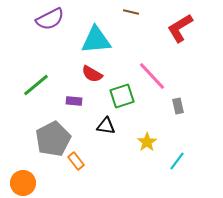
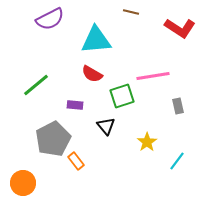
red L-shape: rotated 116 degrees counterclockwise
pink line: moved 1 px right; rotated 56 degrees counterclockwise
purple rectangle: moved 1 px right, 4 px down
black triangle: rotated 42 degrees clockwise
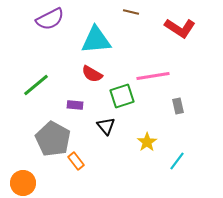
gray pentagon: rotated 16 degrees counterclockwise
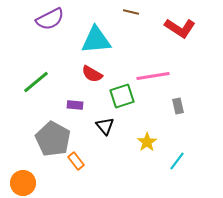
green line: moved 3 px up
black triangle: moved 1 px left
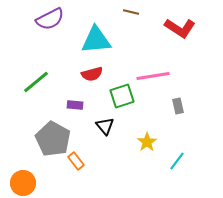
red semicircle: rotated 45 degrees counterclockwise
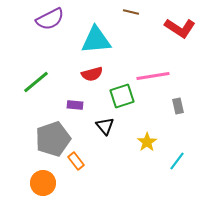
gray pentagon: rotated 24 degrees clockwise
orange circle: moved 20 px right
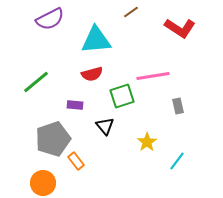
brown line: rotated 49 degrees counterclockwise
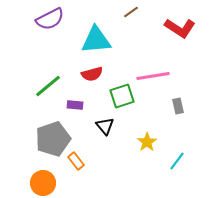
green line: moved 12 px right, 4 px down
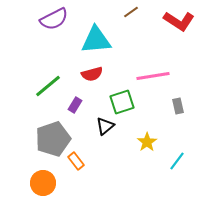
purple semicircle: moved 4 px right
red L-shape: moved 1 px left, 7 px up
green square: moved 6 px down
purple rectangle: rotated 63 degrees counterclockwise
black triangle: rotated 30 degrees clockwise
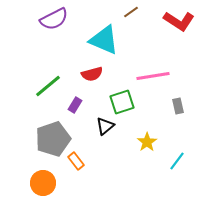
cyan triangle: moved 8 px right; rotated 28 degrees clockwise
